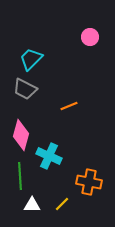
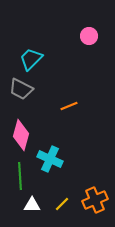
pink circle: moved 1 px left, 1 px up
gray trapezoid: moved 4 px left
cyan cross: moved 1 px right, 3 px down
orange cross: moved 6 px right, 18 px down; rotated 35 degrees counterclockwise
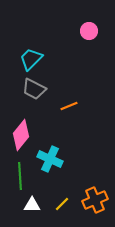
pink circle: moved 5 px up
gray trapezoid: moved 13 px right
pink diamond: rotated 24 degrees clockwise
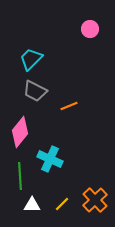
pink circle: moved 1 px right, 2 px up
gray trapezoid: moved 1 px right, 2 px down
pink diamond: moved 1 px left, 3 px up
orange cross: rotated 20 degrees counterclockwise
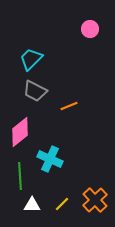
pink diamond: rotated 12 degrees clockwise
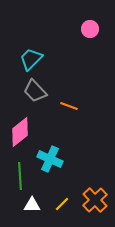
gray trapezoid: rotated 20 degrees clockwise
orange line: rotated 42 degrees clockwise
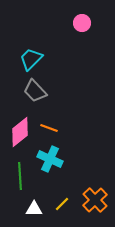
pink circle: moved 8 px left, 6 px up
orange line: moved 20 px left, 22 px down
white triangle: moved 2 px right, 4 px down
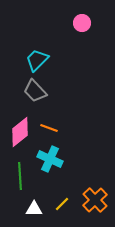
cyan trapezoid: moved 6 px right, 1 px down
